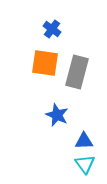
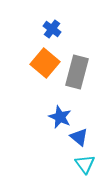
orange square: rotated 32 degrees clockwise
blue star: moved 3 px right, 2 px down
blue triangle: moved 5 px left, 4 px up; rotated 42 degrees clockwise
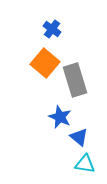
gray rectangle: moved 2 px left, 8 px down; rotated 32 degrees counterclockwise
cyan triangle: rotated 45 degrees counterclockwise
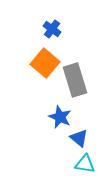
blue triangle: moved 1 px down
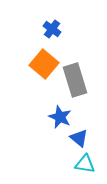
orange square: moved 1 px left, 1 px down
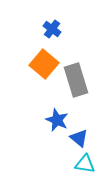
gray rectangle: moved 1 px right
blue star: moved 3 px left, 3 px down
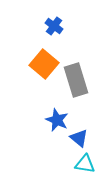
blue cross: moved 2 px right, 3 px up
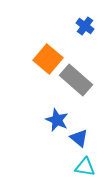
blue cross: moved 31 px right
orange square: moved 4 px right, 5 px up
gray rectangle: rotated 32 degrees counterclockwise
cyan triangle: moved 3 px down
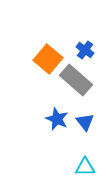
blue cross: moved 24 px down
blue star: moved 1 px up
blue triangle: moved 6 px right, 16 px up; rotated 12 degrees clockwise
cyan triangle: rotated 10 degrees counterclockwise
